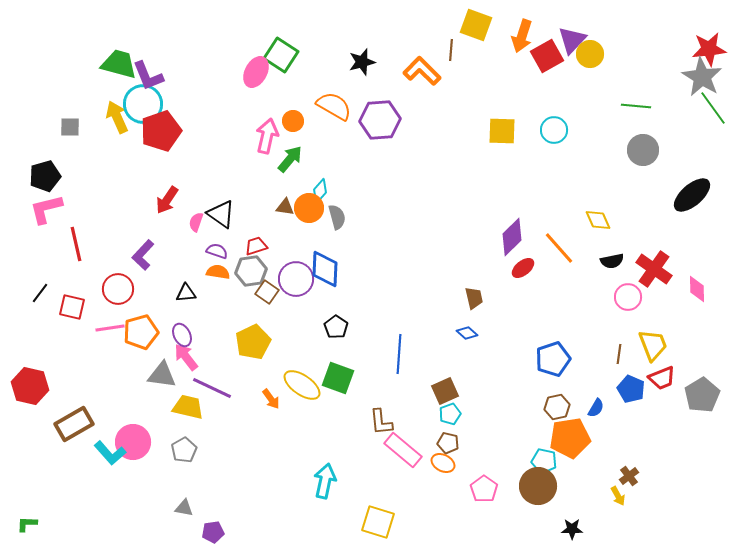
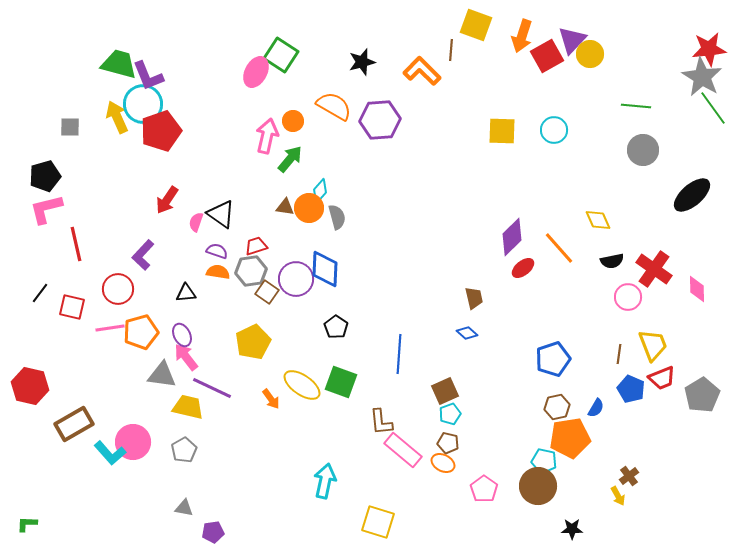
green square at (338, 378): moved 3 px right, 4 px down
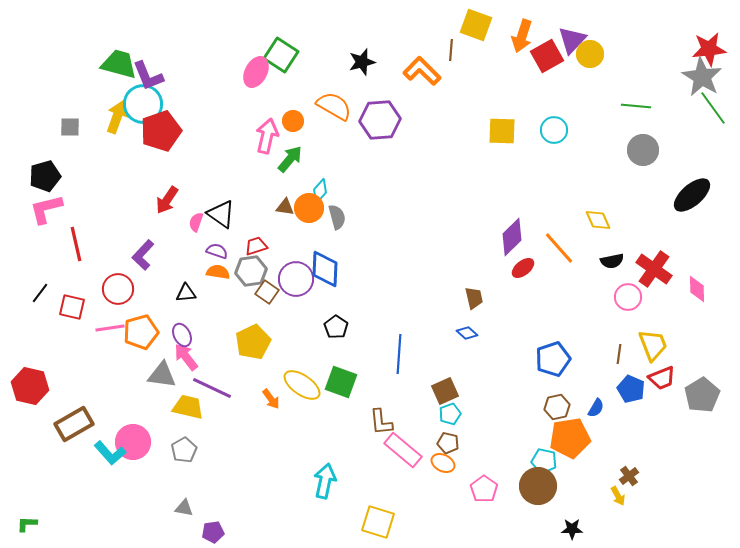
yellow arrow at (117, 117): rotated 44 degrees clockwise
